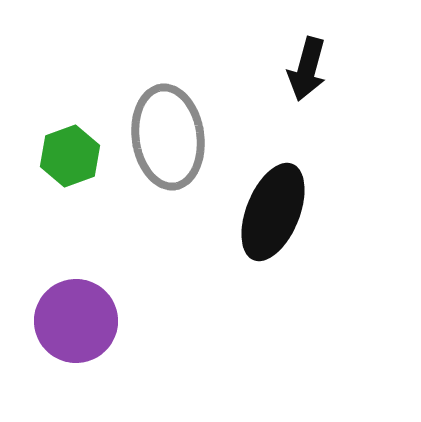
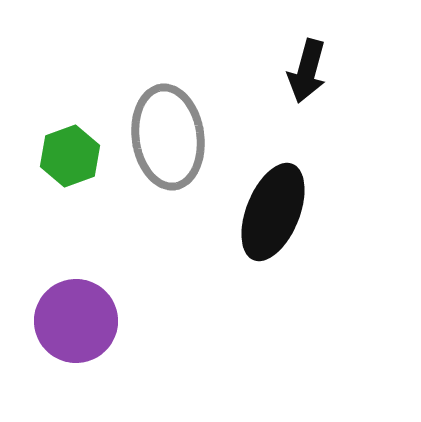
black arrow: moved 2 px down
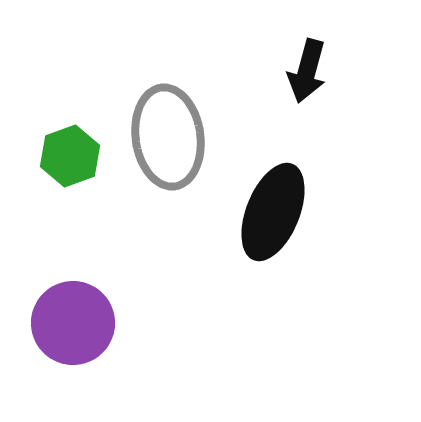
purple circle: moved 3 px left, 2 px down
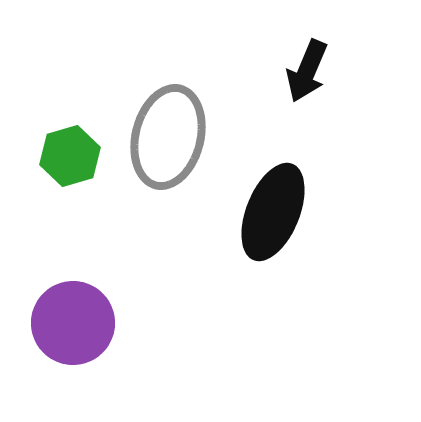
black arrow: rotated 8 degrees clockwise
gray ellipse: rotated 22 degrees clockwise
green hexagon: rotated 4 degrees clockwise
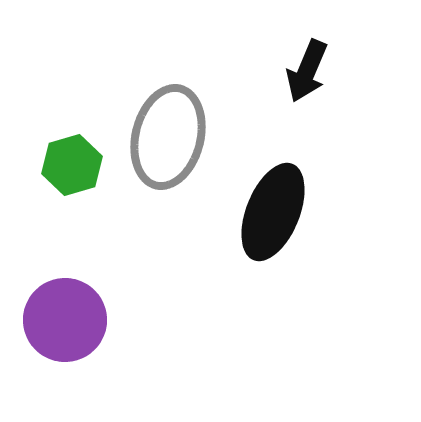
green hexagon: moved 2 px right, 9 px down
purple circle: moved 8 px left, 3 px up
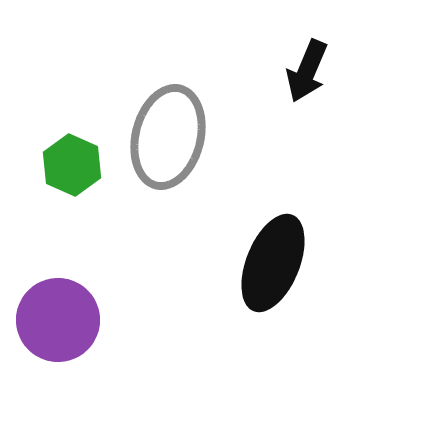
green hexagon: rotated 20 degrees counterclockwise
black ellipse: moved 51 px down
purple circle: moved 7 px left
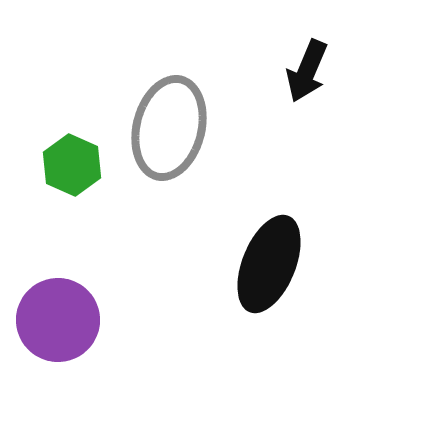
gray ellipse: moved 1 px right, 9 px up
black ellipse: moved 4 px left, 1 px down
